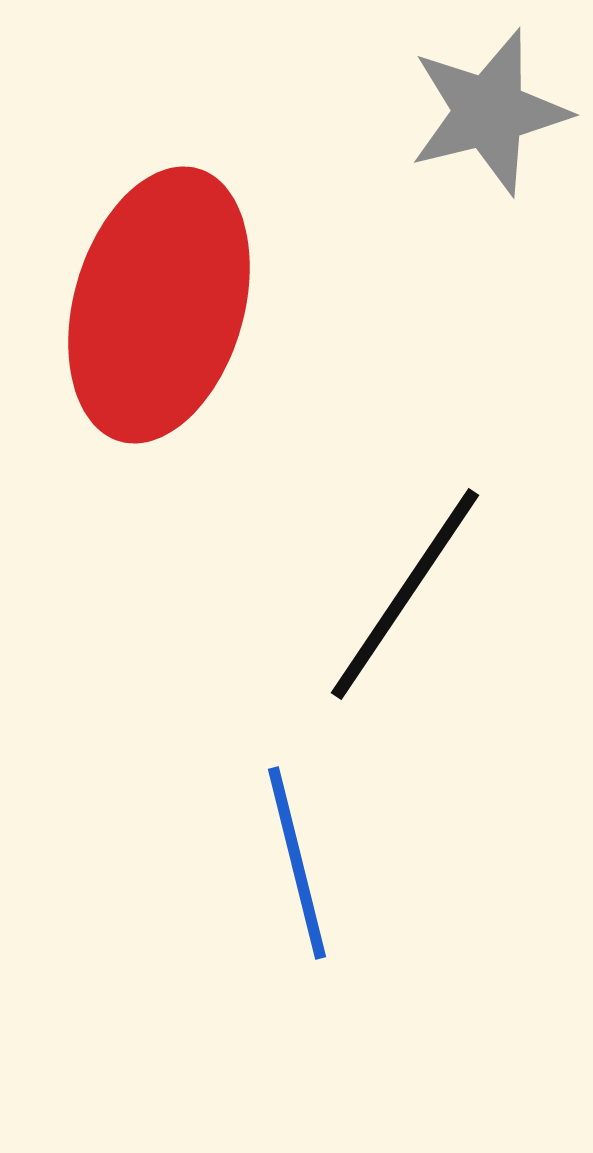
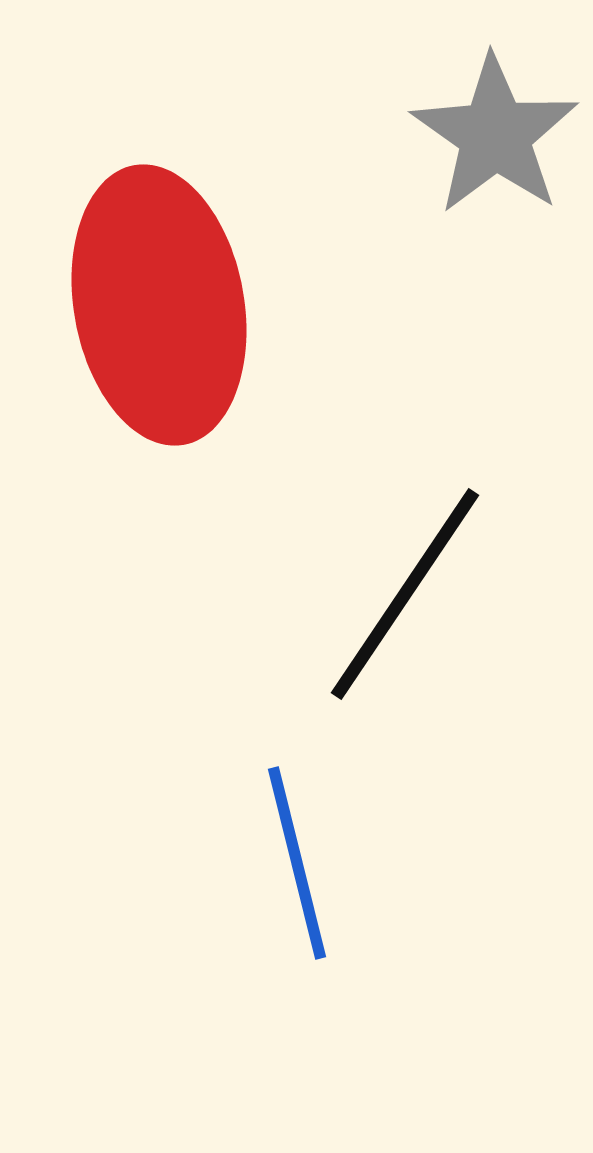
gray star: moved 6 px right, 23 px down; rotated 23 degrees counterclockwise
red ellipse: rotated 26 degrees counterclockwise
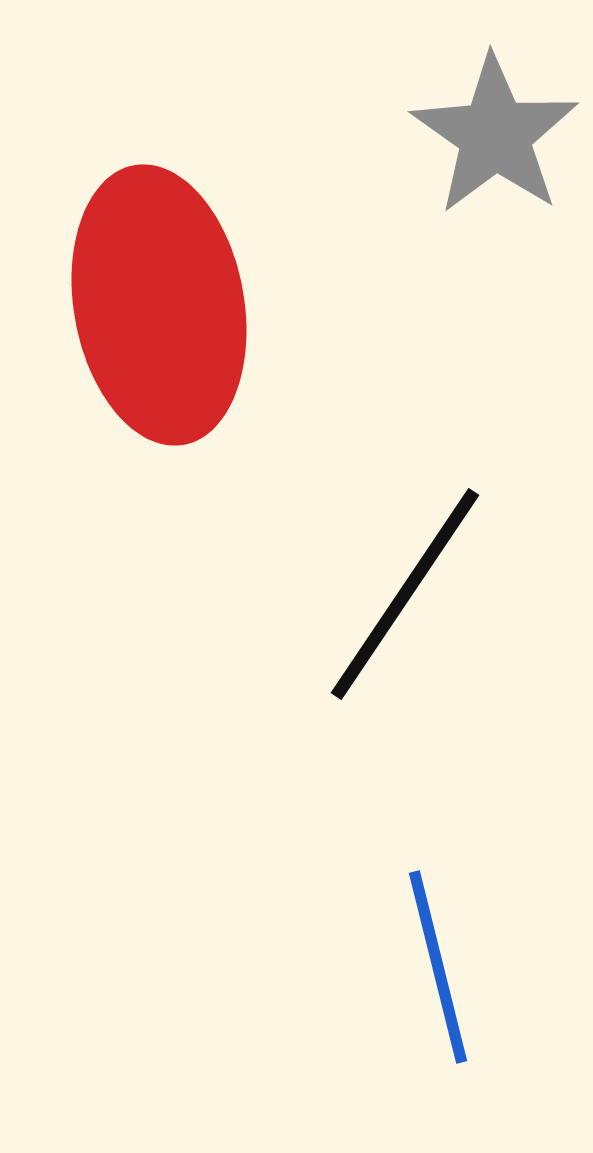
blue line: moved 141 px right, 104 px down
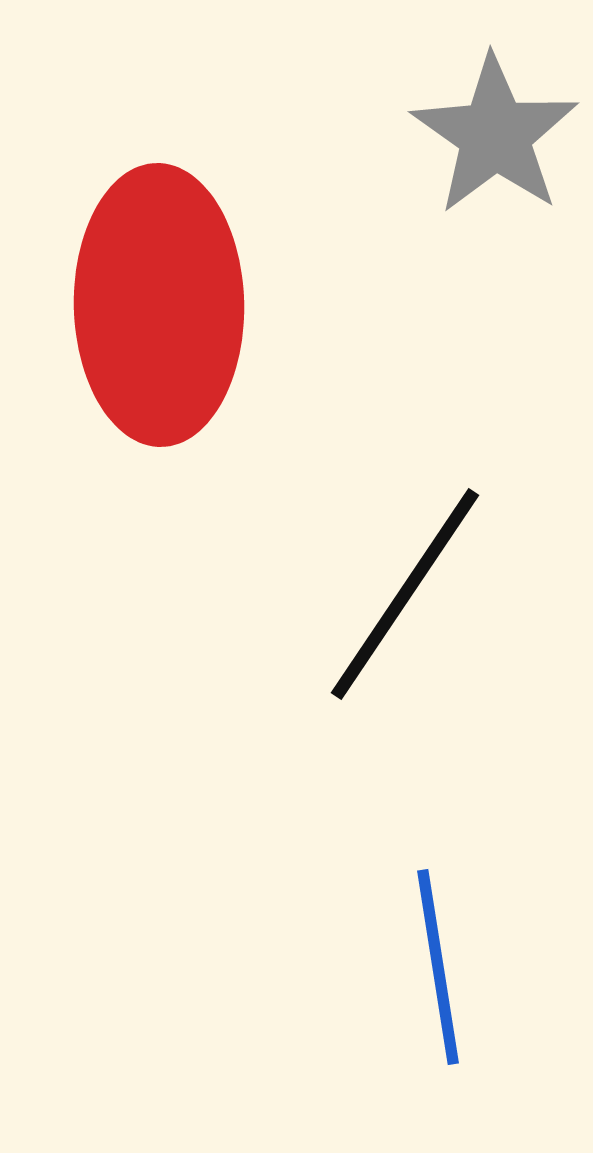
red ellipse: rotated 9 degrees clockwise
blue line: rotated 5 degrees clockwise
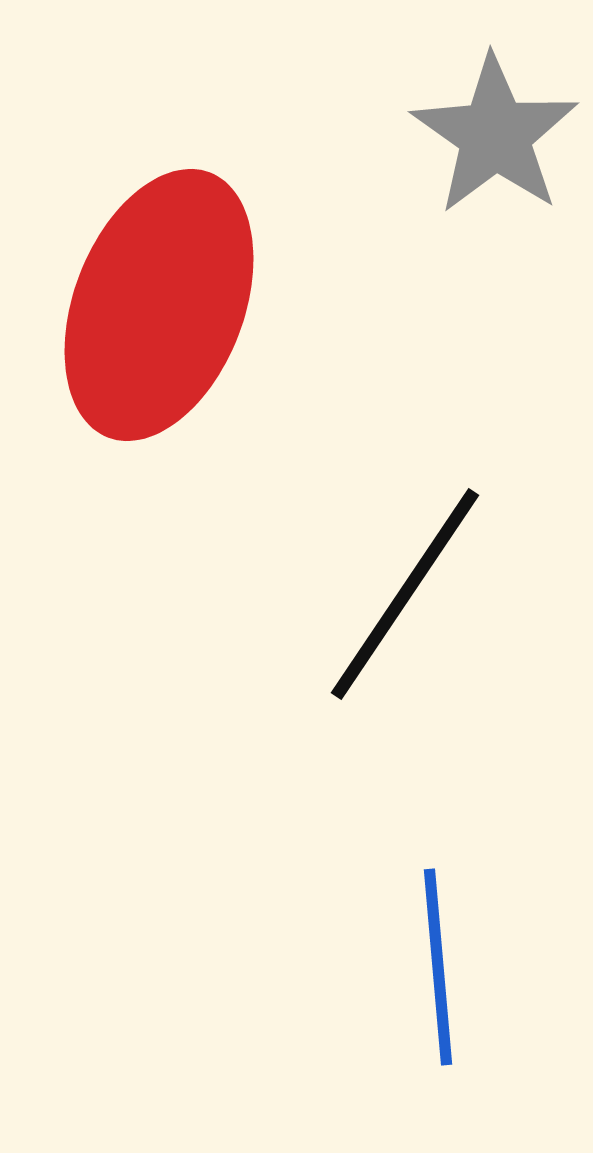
red ellipse: rotated 22 degrees clockwise
blue line: rotated 4 degrees clockwise
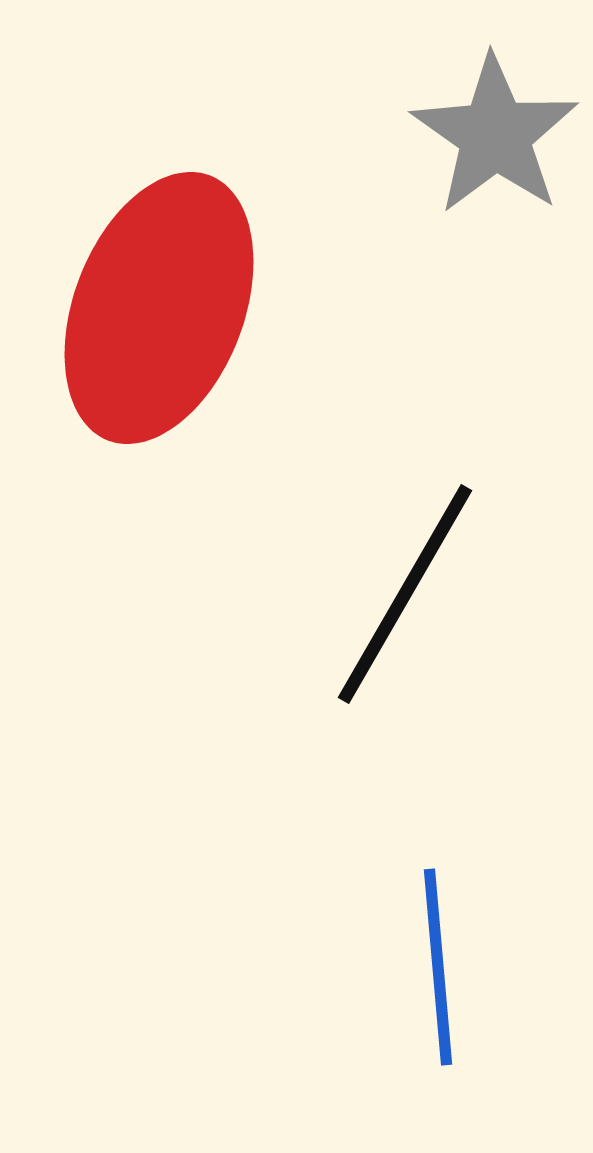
red ellipse: moved 3 px down
black line: rotated 4 degrees counterclockwise
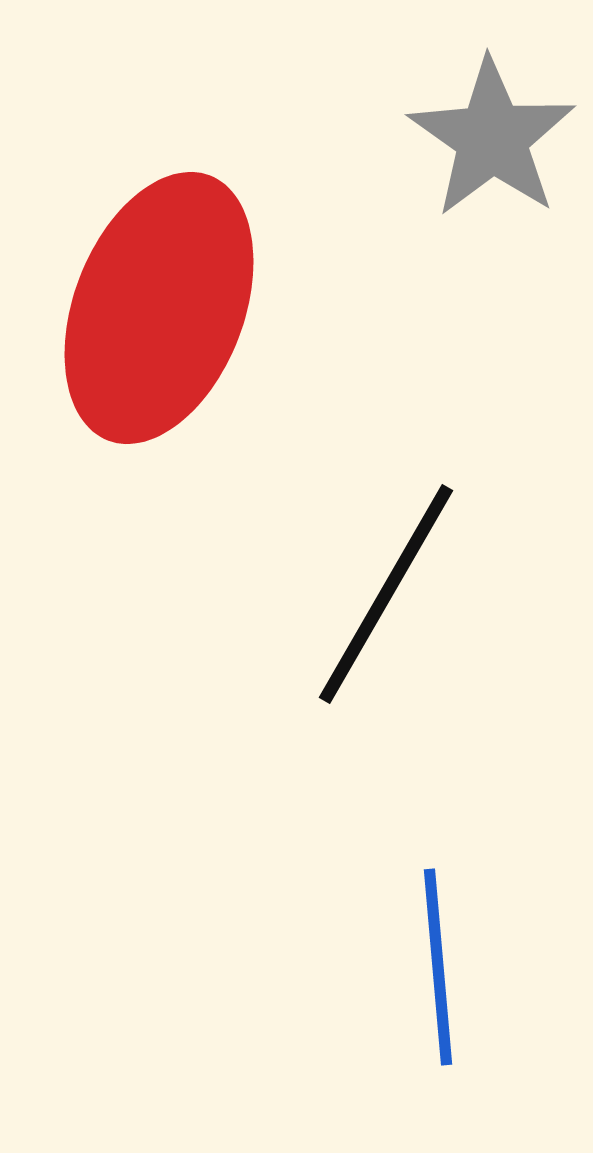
gray star: moved 3 px left, 3 px down
black line: moved 19 px left
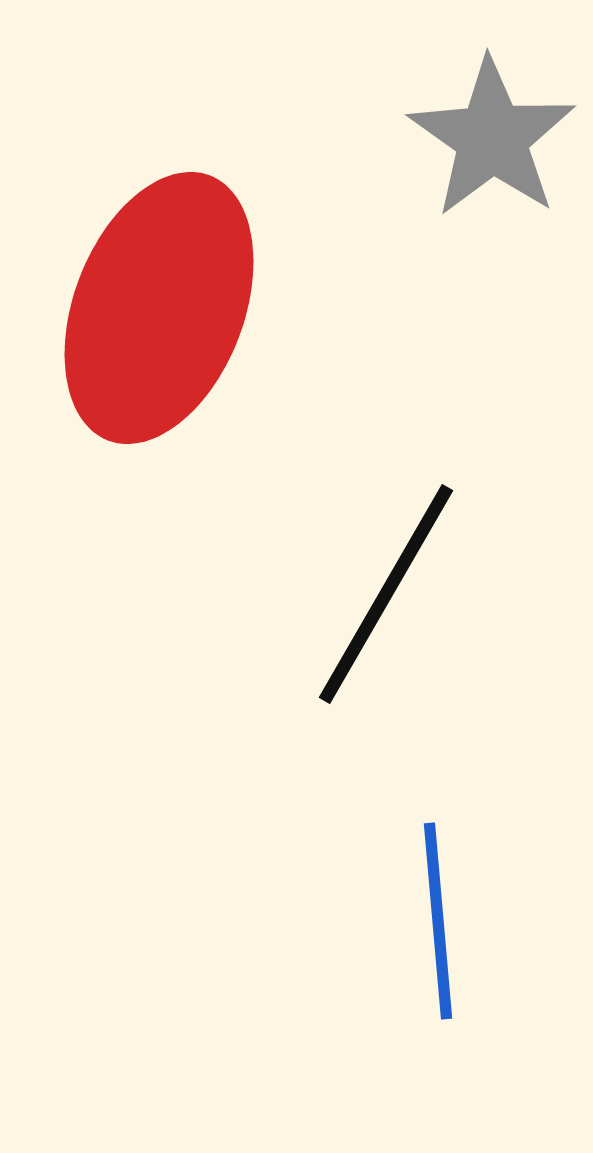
blue line: moved 46 px up
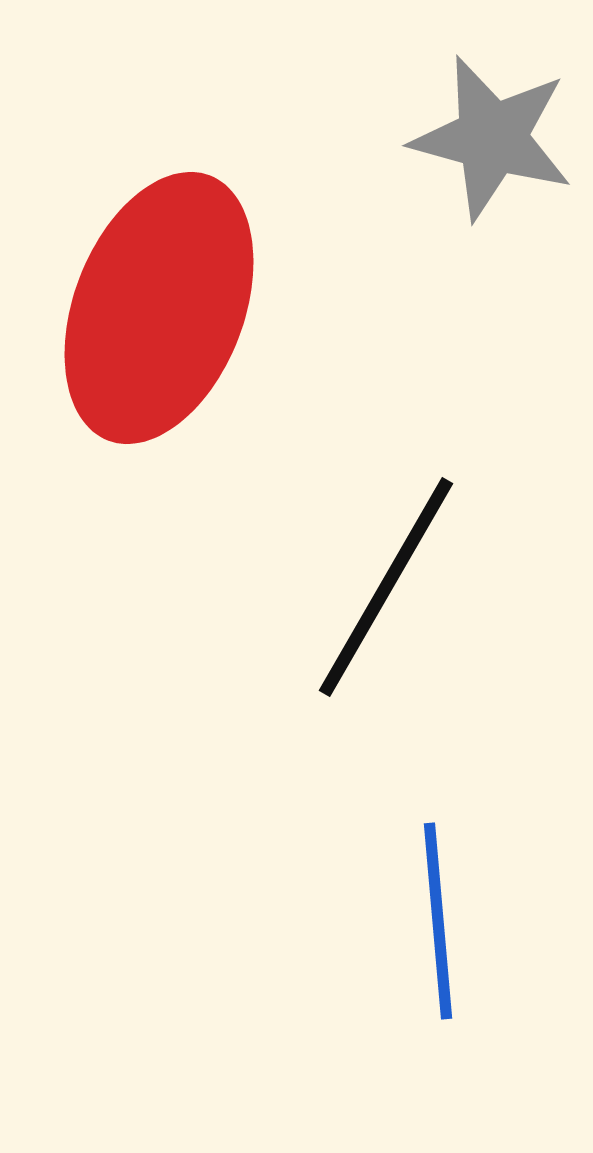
gray star: rotated 20 degrees counterclockwise
black line: moved 7 px up
